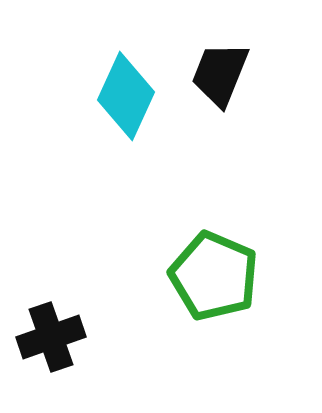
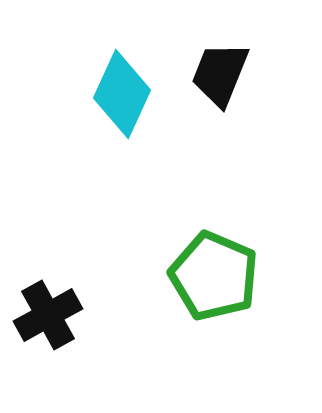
cyan diamond: moved 4 px left, 2 px up
black cross: moved 3 px left, 22 px up; rotated 10 degrees counterclockwise
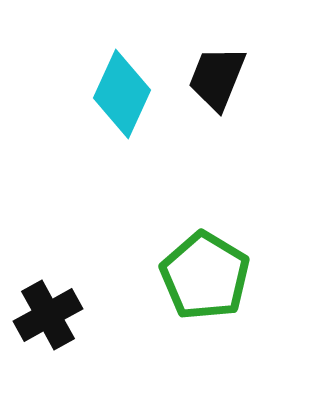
black trapezoid: moved 3 px left, 4 px down
green pentagon: moved 9 px left; rotated 8 degrees clockwise
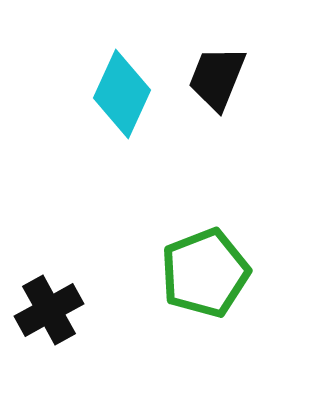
green pentagon: moved 3 px up; rotated 20 degrees clockwise
black cross: moved 1 px right, 5 px up
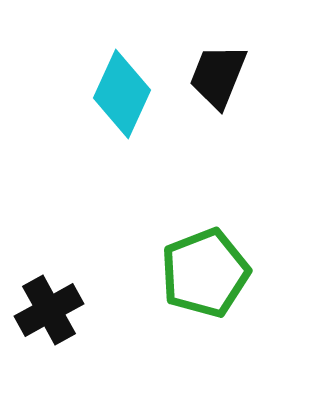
black trapezoid: moved 1 px right, 2 px up
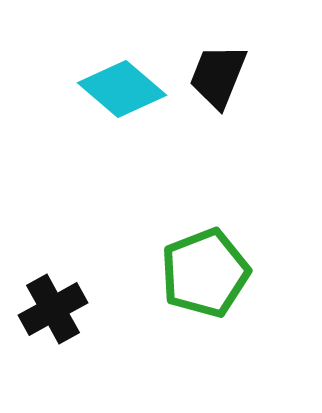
cyan diamond: moved 5 px up; rotated 74 degrees counterclockwise
black cross: moved 4 px right, 1 px up
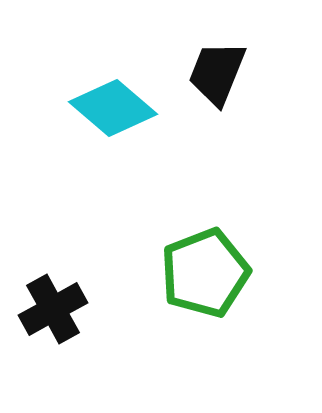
black trapezoid: moved 1 px left, 3 px up
cyan diamond: moved 9 px left, 19 px down
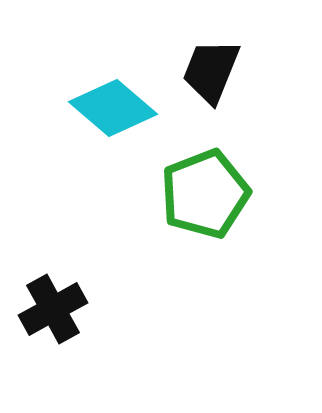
black trapezoid: moved 6 px left, 2 px up
green pentagon: moved 79 px up
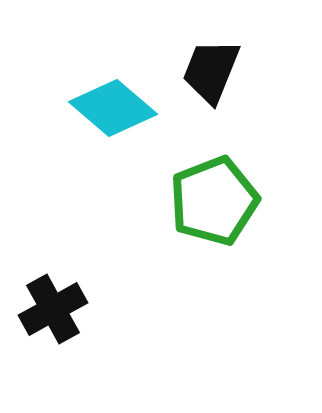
green pentagon: moved 9 px right, 7 px down
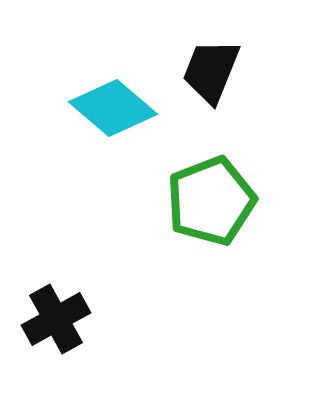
green pentagon: moved 3 px left
black cross: moved 3 px right, 10 px down
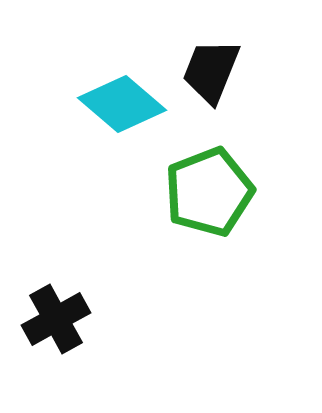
cyan diamond: moved 9 px right, 4 px up
green pentagon: moved 2 px left, 9 px up
